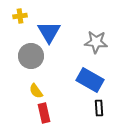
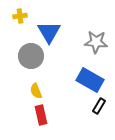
yellow semicircle: rotated 14 degrees clockwise
black rectangle: moved 2 px up; rotated 35 degrees clockwise
red rectangle: moved 3 px left, 2 px down
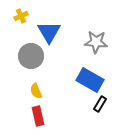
yellow cross: moved 1 px right; rotated 16 degrees counterclockwise
black rectangle: moved 1 px right, 2 px up
red rectangle: moved 3 px left, 1 px down
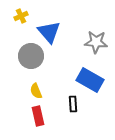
blue triangle: rotated 10 degrees counterclockwise
black rectangle: moved 27 px left; rotated 35 degrees counterclockwise
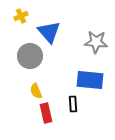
gray circle: moved 1 px left
blue rectangle: rotated 24 degrees counterclockwise
red rectangle: moved 8 px right, 3 px up
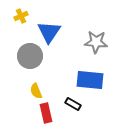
blue triangle: rotated 15 degrees clockwise
black rectangle: rotated 56 degrees counterclockwise
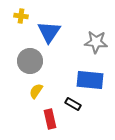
yellow cross: rotated 32 degrees clockwise
gray circle: moved 5 px down
yellow semicircle: rotated 56 degrees clockwise
red rectangle: moved 4 px right, 6 px down
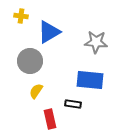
blue triangle: rotated 25 degrees clockwise
black rectangle: rotated 21 degrees counterclockwise
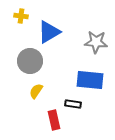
red rectangle: moved 4 px right, 1 px down
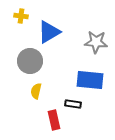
yellow semicircle: rotated 21 degrees counterclockwise
